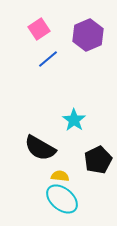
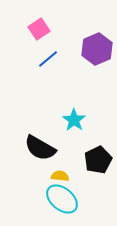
purple hexagon: moved 9 px right, 14 px down
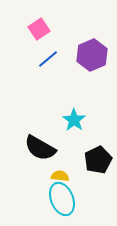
purple hexagon: moved 5 px left, 6 px down
cyan ellipse: rotated 28 degrees clockwise
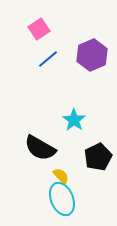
black pentagon: moved 3 px up
yellow semicircle: moved 1 px right; rotated 42 degrees clockwise
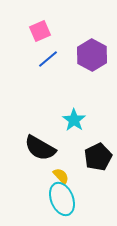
pink square: moved 1 px right, 2 px down; rotated 10 degrees clockwise
purple hexagon: rotated 8 degrees counterclockwise
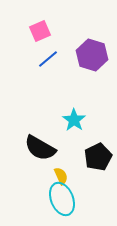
purple hexagon: rotated 12 degrees counterclockwise
yellow semicircle: rotated 18 degrees clockwise
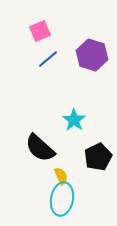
black semicircle: rotated 12 degrees clockwise
cyan ellipse: rotated 32 degrees clockwise
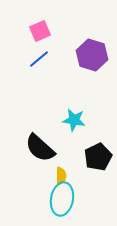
blue line: moved 9 px left
cyan star: rotated 25 degrees counterclockwise
yellow semicircle: rotated 24 degrees clockwise
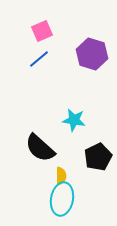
pink square: moved 2 px right
purple hexagon: moved 1 px up
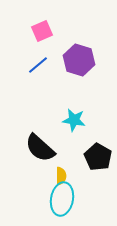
purple hexagon: moved 13 px left, 6 px down
blue line: moved 1 px left, 6 px down
black pentagon: rotated 16 degrees counterclockwise
